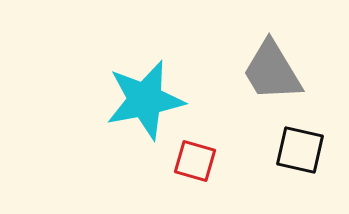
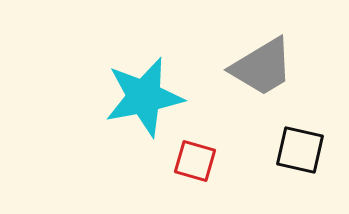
gray trapezoid: moved 10 px left, 4 px up; rotated 90 degrees counterclockwise
cyan star: moved 1 px left, 3 px up
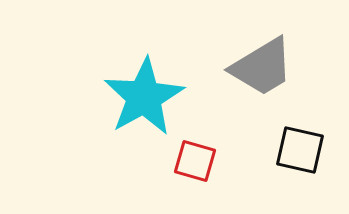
cyan star: rotated 18 degrees counterclockwise
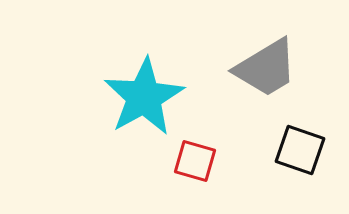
gray trapezoid: moved 4 px right, 1 px down
black square: rotated 6 degrees clockwise
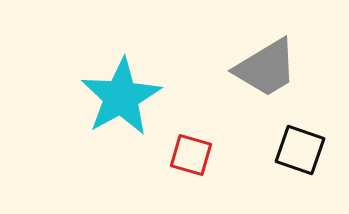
cyan star: moved 23 px left
red square: moved 4 px left, 6 px up
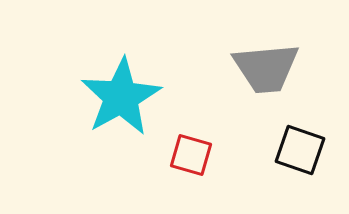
gray trapezoid: rotated 26 degrees clockwise
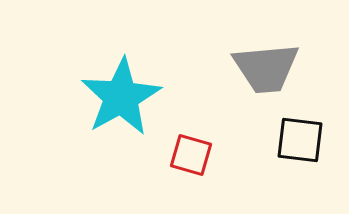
black square: moved 10 px up; rotated 12 degrees counterclockwise
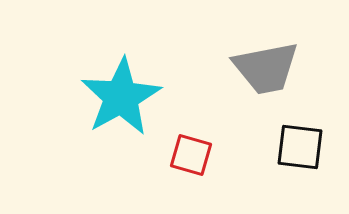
gray trapezoid: rotated 6 degrees counterclockwise
black square: moved 7 px down
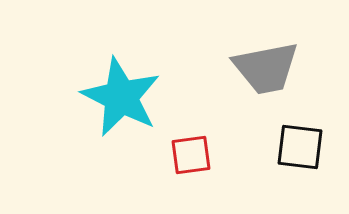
cyan star: rotated 16 degrees counterclockwise
red square: rotated 24 degrees counterclockwise
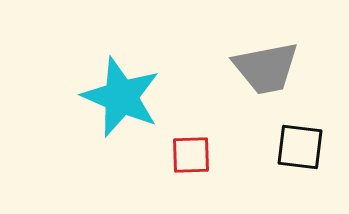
cyan star: rotated 4 degrees counterclockwise
red square: rotated 6 degrees clockwise
